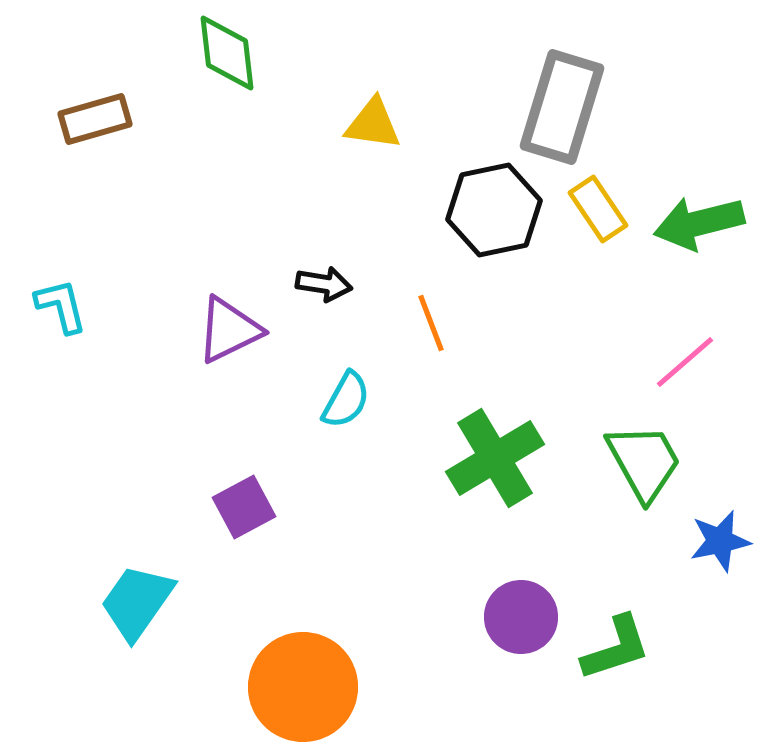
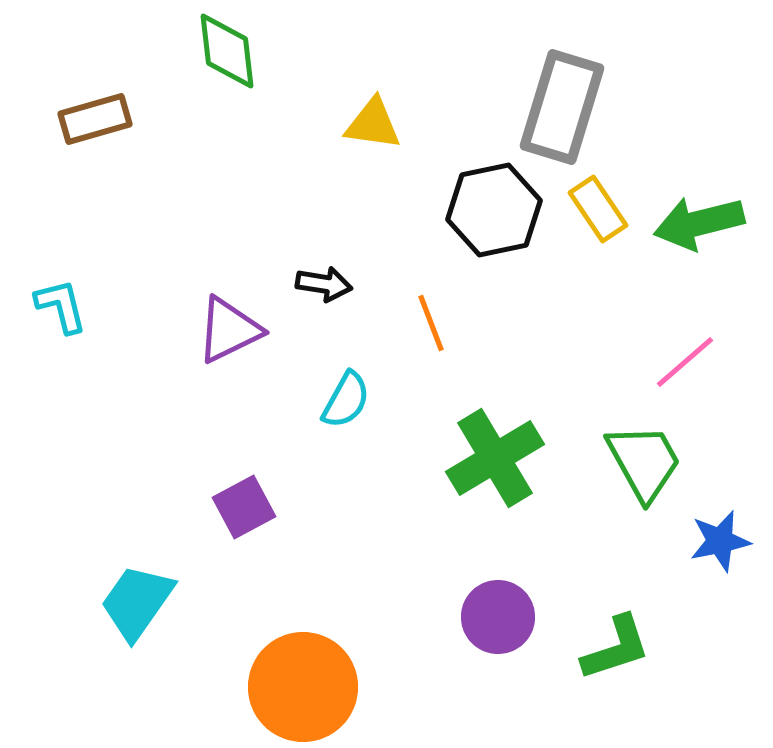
green diamond: moved 2 px up
purple circle: moved 23 px left
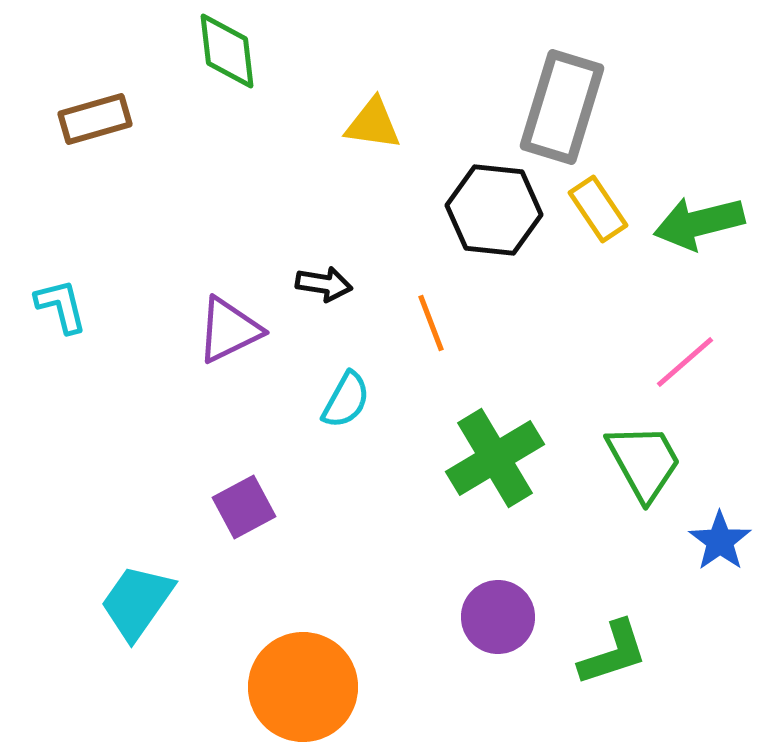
black hexagon: rotated 18 degrees clockwise
blue star: rotated 24 degrees counterclockwise
green L-shape: moved 3 px left, 5 px down
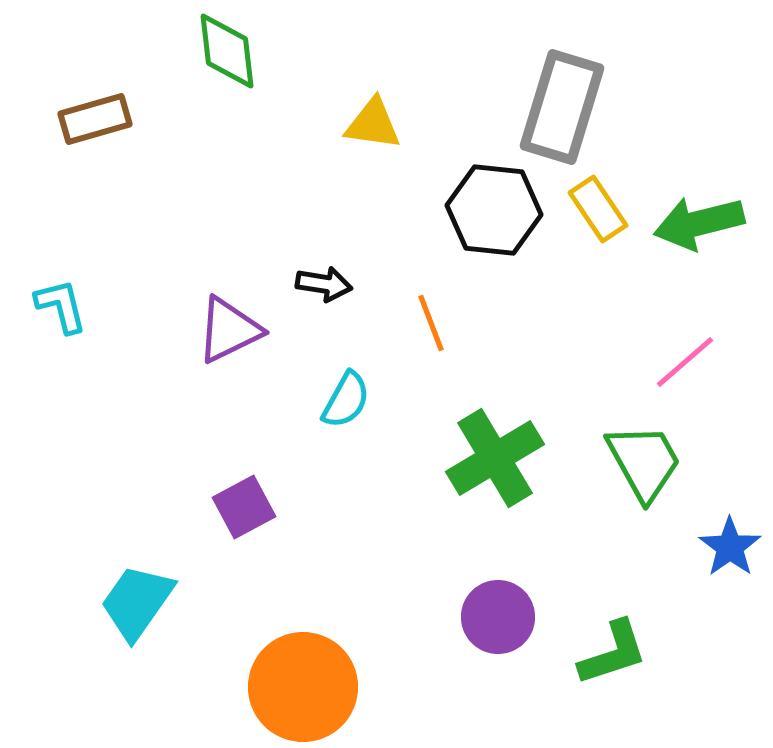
blue star: moved 10 px right, 6 px down
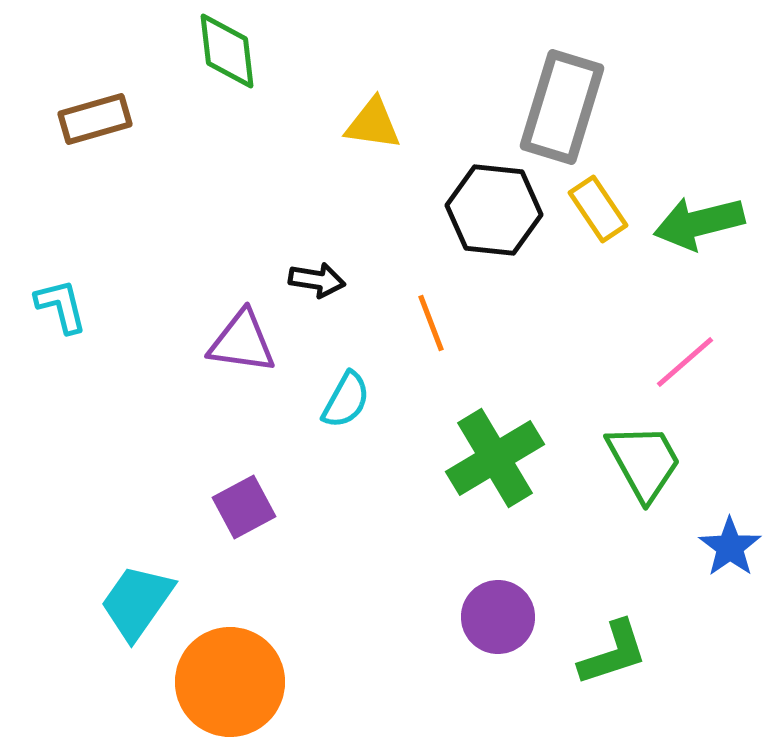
black arrow: moved 7 px left, 4 px up
purple triangle: moved 13 px right, 12 px down; rotated 34 degrees clockwise
orange circle: moved 73 px left, 5 px up
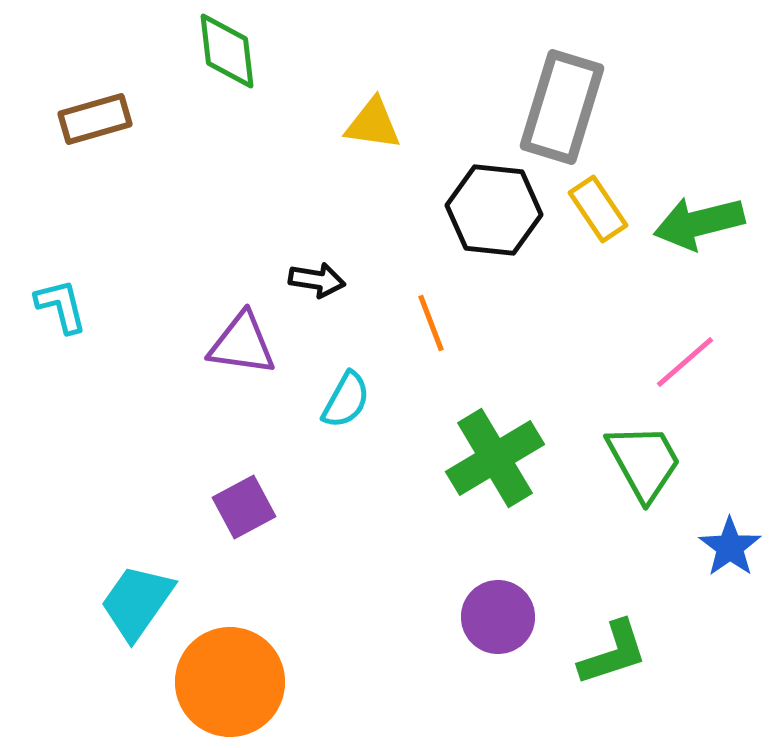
purple triangle: moved 2 px down
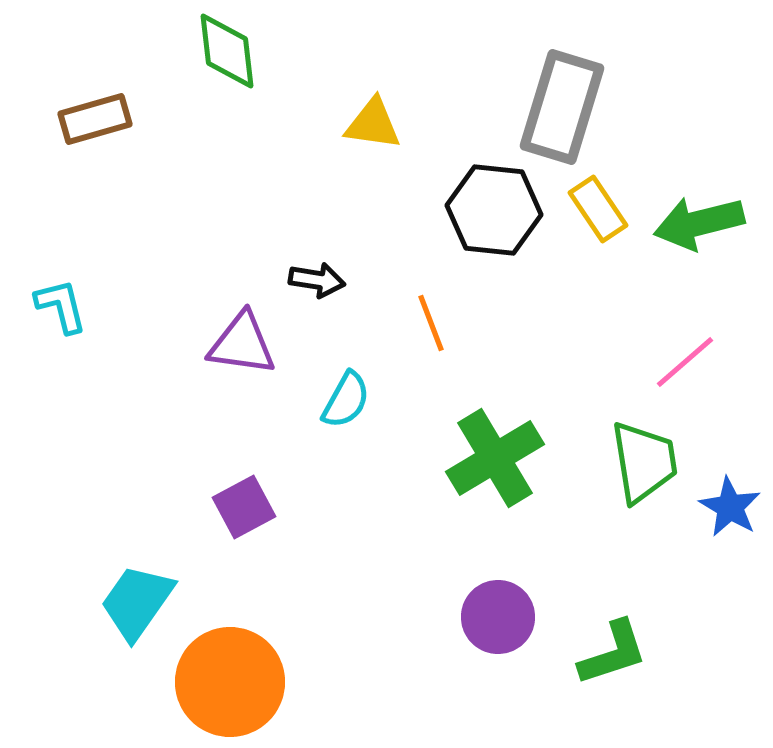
green trapezoid: rotated 20 degrees clockwise
blue star: moved 40 px up; rotated 6 degrees counterclockwise
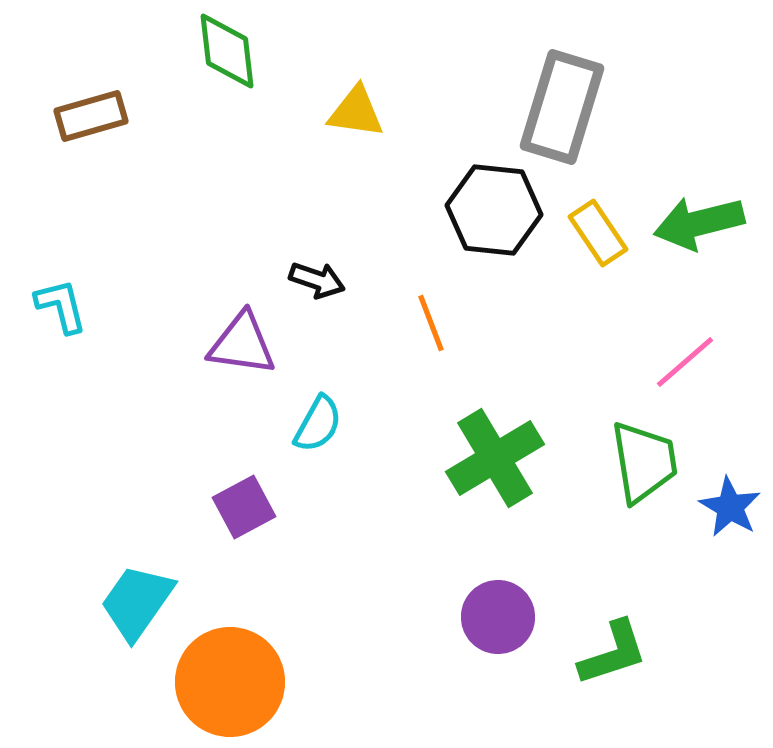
brown rectangle: moved 4 px left, 3 px up
yellow triangle: moved 17 px left, 12 px up
yellow rectangle: moved 24 px down
black arrow: rotated 10 degrees clockwise
cyan semicircle: moved 28 px left, 24 px down
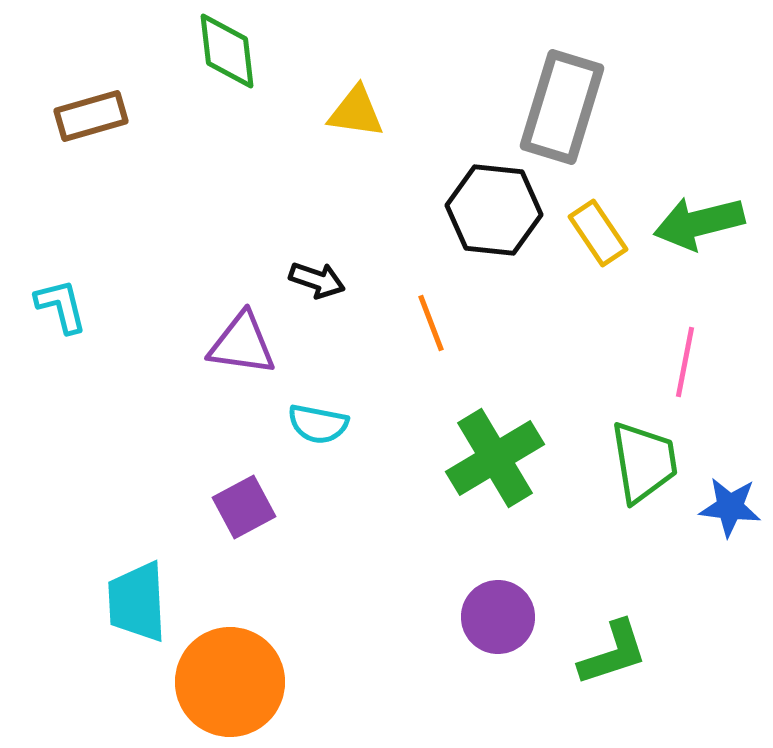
pink line: rotated 38 degrees counterclockwise
cyan semicircle: rotated 72 degrees clockwise
blue star: rotated 24 degrees counterclockwise
cyan trapezoid: rotated 38 degrees counterclockwise
